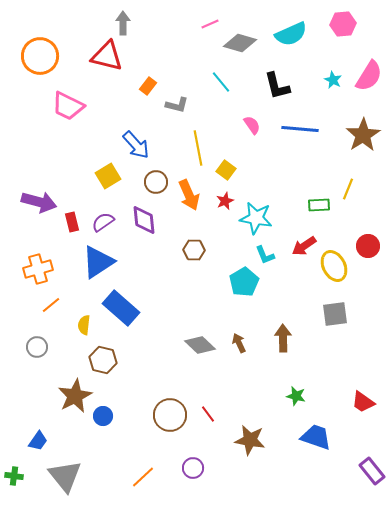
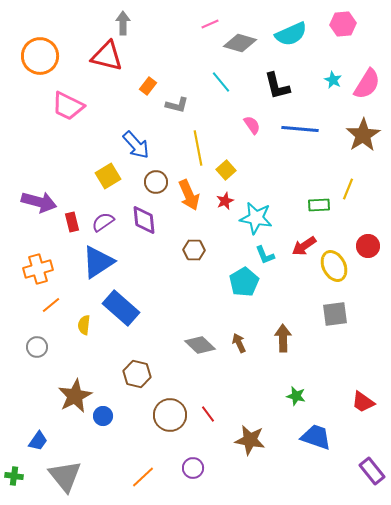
pink semicircle at (369, 76): moved 2 px left, 8 px down
yellow square at (226, 170): rotated 12 degrees clockwise
brown hexagon at (103, 360): moved 34 px right, 14 px down
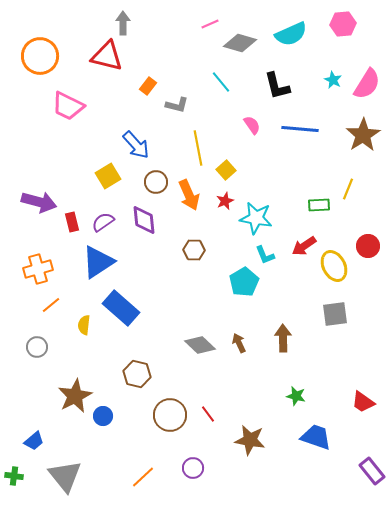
blue trapezoid at (38, 441): moved 4 px left; rotated 15 degrees clockwise
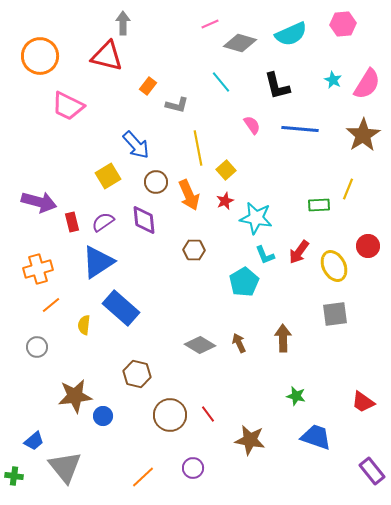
red arrow at (304, 246): moved 5 px left, 6 px down; rotated 20 degrees counterclockwise
gray diamond at (200, 345): rotated 12 degrees counterclockwise
brown star at (75, 396): rotated 20 degrees clockwise
gray triangle at (65, 476): moved 9 px up
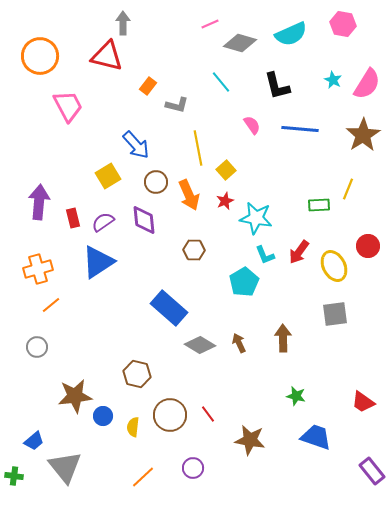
pink hexagon at (343, 24): rotated 15 degrees clockwise
pink trapezoid at (68, 106): rotated 144 degrees counterclockwise
purple arrow at (39, 202): rotated 100 degrees counterclockwise
red rectangle at (72, 222): moved 1 px right, 4 px up
blue rectangle at (121, 308): moved 48 px right
yellow semicircle at (84, 325): moved 49 px right, 102 px down
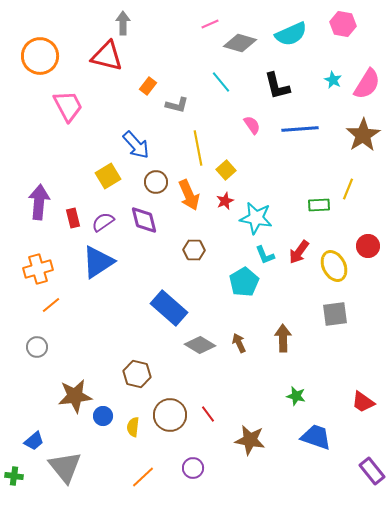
blue line at (300, 129): rotated 9 degrees counterclockwise
purple diamond at (144, 220): rotated 8 degrees counterclockwise
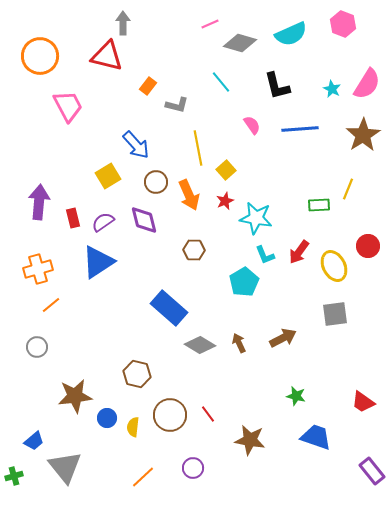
pink hexagon at (343, 24): rotated 10 degrees clockwise
cyan star at (333, 80): moved 1 px left, 9 px down
brown arrow at (283, 338): rotated 64 degrees clockwise
blue circle at (103, 416): moved 4 px right, 2 px down
green cross at (14, 476): rotated 24 degrees counterclockwise
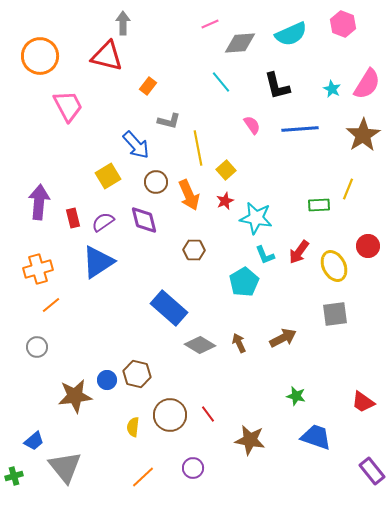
gray diamond at (240, 43): rotated 20 degrees counterclockwise
gray L-shape at (177, 105): moved 8 px left, 16 px down
blue circle at (107, 418): moved 38 px up
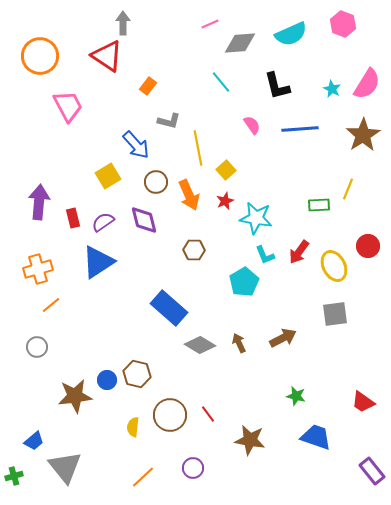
red triangle at (107, 56): rotated 20 degrees clockwise
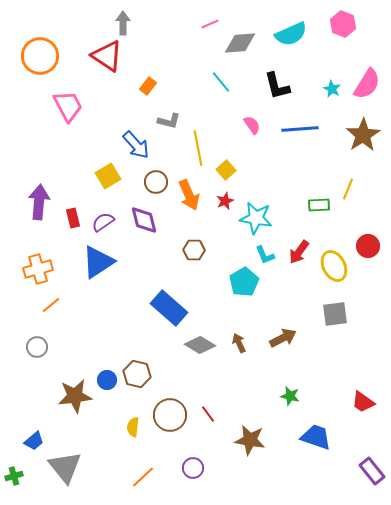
green star at (296, 396): moved 6 px left
